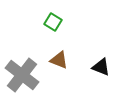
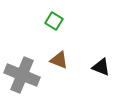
green square: moved 1 px right, 1 px up
gray cross: rotated 16 degrees counterclockwise
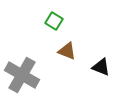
brown triangle: moved 8 px right, 9 px up
gray cross: rotated 8 degrees clockwise
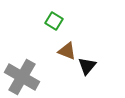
black triangle: moved 14 px left, 1 px up; rotated 48 degrees clockwise
gray cross: moved 2 px down
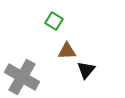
brown triangle: rotated 24 degrees counterclockwise
black triangle: moved 1 px left, 4 px down
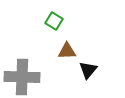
black triangle: moved 2 px right
gray cross: rotated 28 degrees counterclockwise
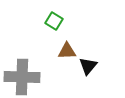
black triangle: moved 4 px up
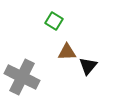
brown triangle: moved 1 px down
gray cross: rotated 24 degrees clockwise
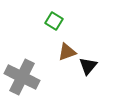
brown triangle: rotated 18 degrees counterclockwise
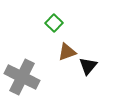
green square: moved 2 px down; rotated 12 degrees clockwise
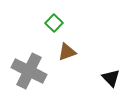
black triangle: moved 23 px right, 12 px down; rotated 24 degrees counterclockwise
gray cross: moved 7 px right, 6 px up
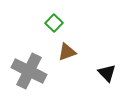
black triangle: moved 4 px left, 5 px up
